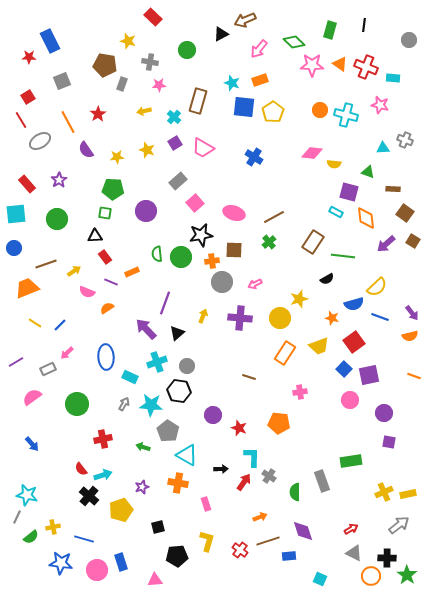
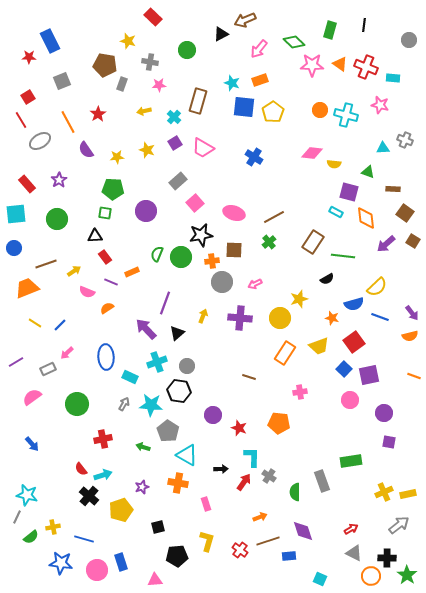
green semicircle at (157, 254): rotated 28 degrees clockwise
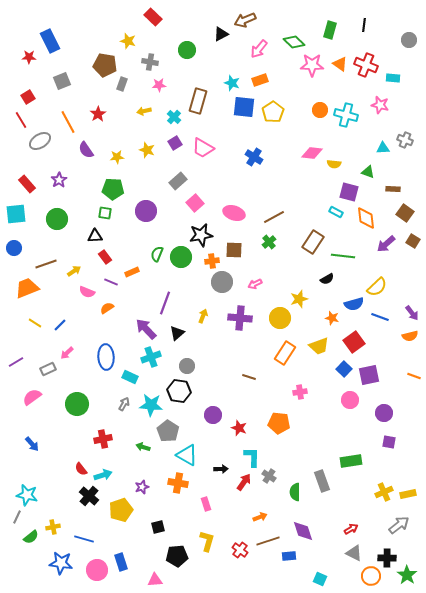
red cross at (366, 67): moved 2 px up
cyan cross at (157, 362): moved 6 px left, 5 px up
